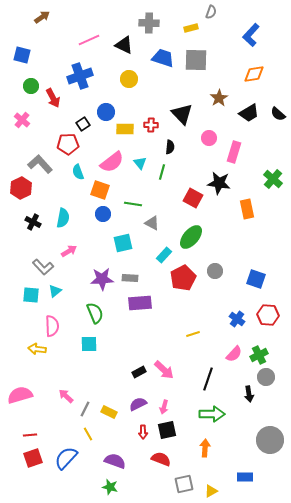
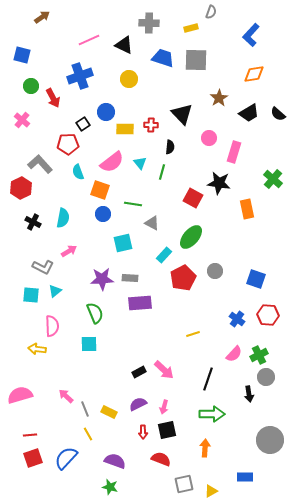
gray L-shape at (43, 267): rotated 20 degrees counterclockwise
gray line at (85, 409): rotated 49 degrees counterclockwise
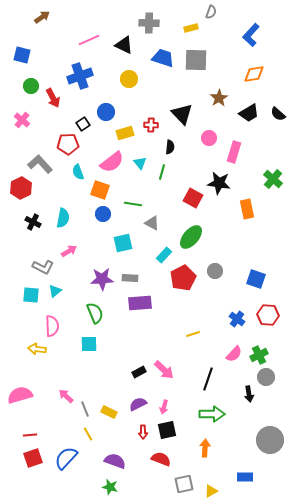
yellow rectangle at (125, 129): moved 4 px down; rotated 18 degrees counterclockwise
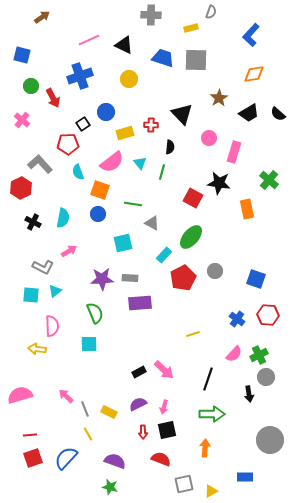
gray cross at (149, 23): moved 2 px right, 8 px up
green cross at (273, 179): moved 4 px left, 1 px down
blue circle at (103, 214): moved 5 px left
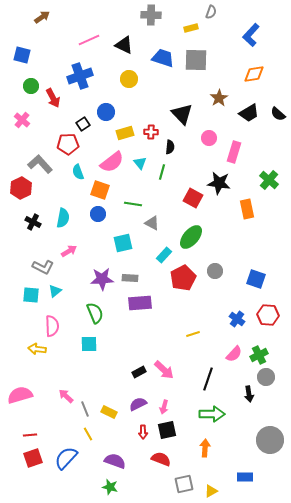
red cross at (151, 125): moved 7 px down
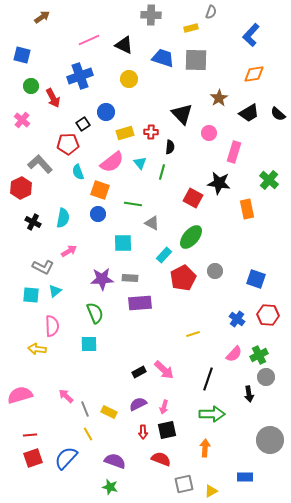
pink circle at (209, 138): moved 5 px up
cyan square at (123, 243): rotated 12 degrees clockwise
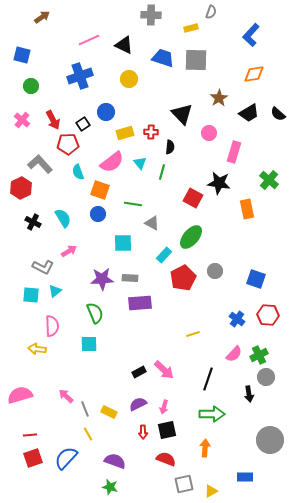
red arrow at (53, 98): moved 22 px down
cyan semicircle at (63, 218): rotated 42 degrees counterclockwise
red semicircle at (161, 459): moved 5 px right
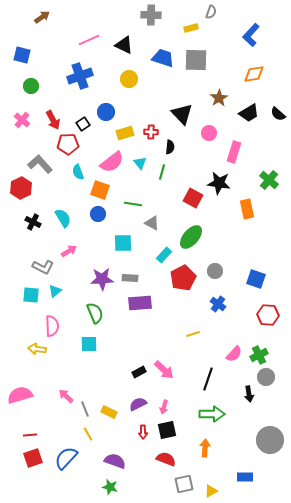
blue cross at (237, 319): moved 19 px left, 15 px up
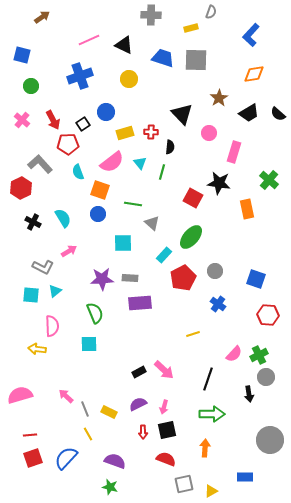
gray triangle at (152, 223): rotated 14 degrees clockwise
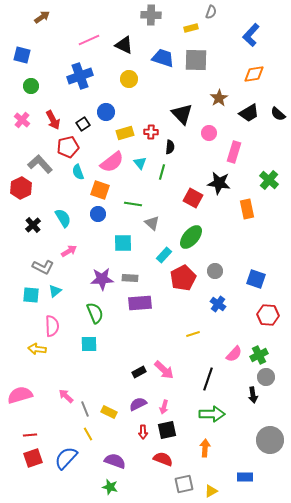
red pentagon at (68, 144): moved 3 px down; rotated 10 degrees counterclockwise
black cross at (33, 222): moved 3 px down; rotated 21 degrees clockwise
black arrow at (249, 394): moved 4 px right, 1 px down
red semicircle at (166, 459): moved 3 px left
